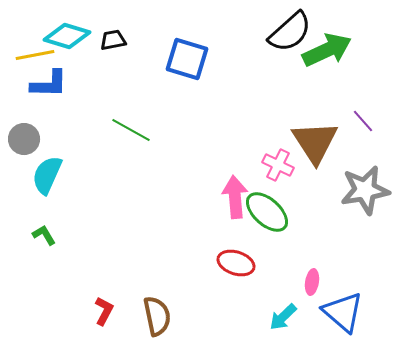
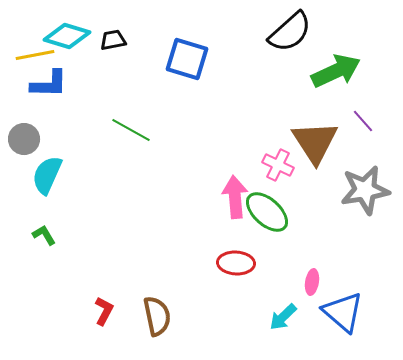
green arrow: moved 9 px right, 21 px down
red ellipse: rotated 15 degrees counterclockwise
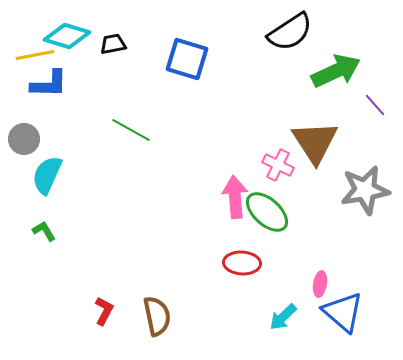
black semicircle: rotated 9 degrees clockwise
black trapezoid: moved 4 px down
purple line: moved 12 px right, 16 px up
green L-shape: moved 4 px up
red ellipse: moved 6 px right
pink ellipse: moved 8 px right, 2 px down
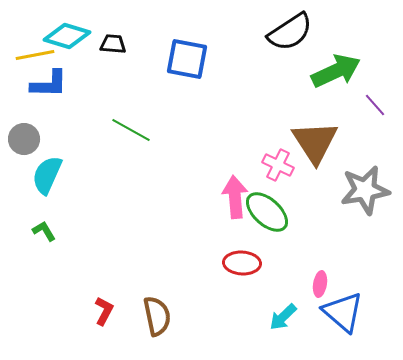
black trapezoid: rotated 16 degrees clockwise
blue square: rotated 6 degrees counterclockwise
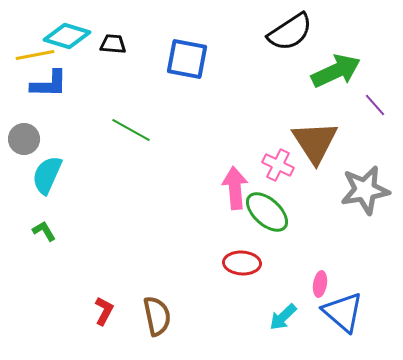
pink arrow: moved 9 px up
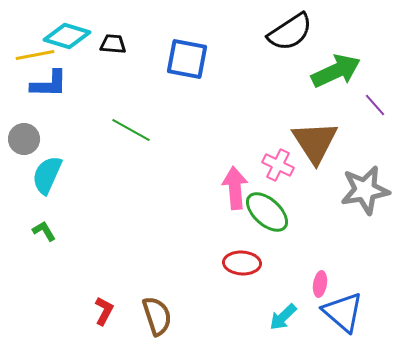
brown semicircle: rotated 6 degrees counterclockwise
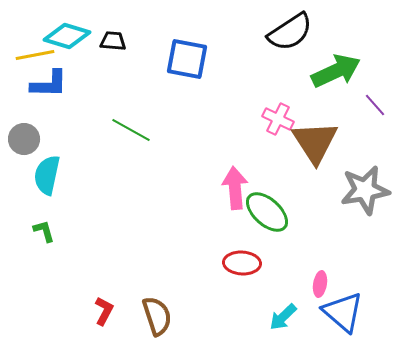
black trapezoid: moved 3 px up
pink cross: moved 46 px up
cyan semicircle: rotated 12 degrees counterclockwise
green L-shape: rotated 15 degrees clockwise
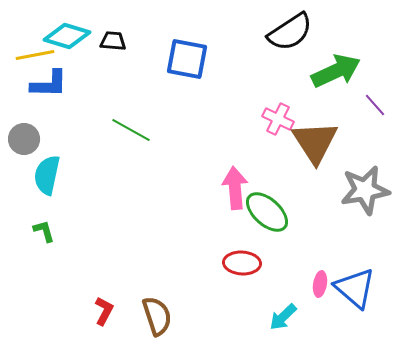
blue triangle: moved 12 px right, 24 px up
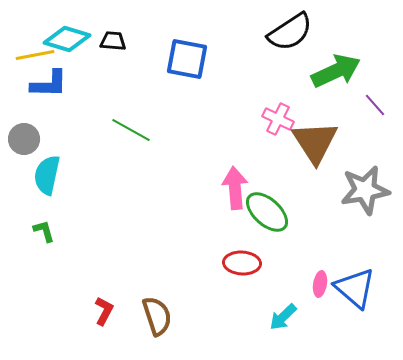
cyan diamond: moved 3 px down
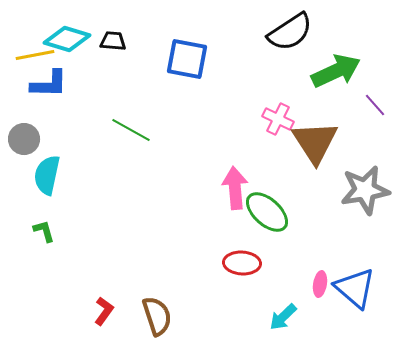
red L-shape: rotated 8 degrees clockwise
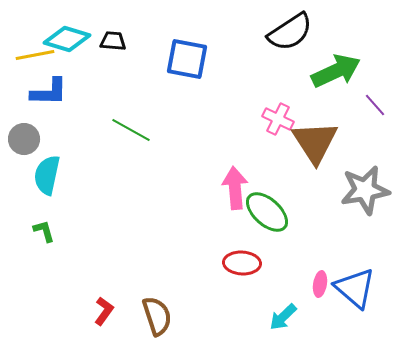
blue L-shape: moved 8 px down
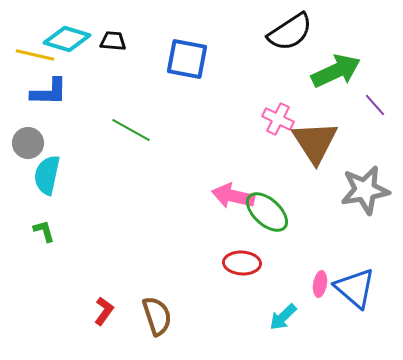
yellow line: rotated 24 degrees clockwise
gray circle: moved 4 px right, 4 px down
pink arrow: moved 2 px left, 8 px down; rotated 72 degrees counterclockwise
